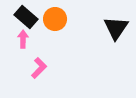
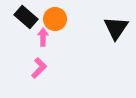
pink arrow: moved 20 px right, 2 px up
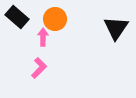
black rectangle: moved 9 px left
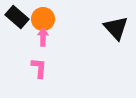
orange circle: moved 12 px left
black triangle: rotated 16 degrees counterclockwise
pink L-shape: rotated 40 degrees counterclockwise
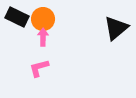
black rectangle: rotated 15 degrees counterclockwise
black triangle: rotated 32 degrees clockwise
pink L-shape: rotated 110 degrees counterclockwise
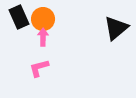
black rectangle: moved 2 px right; rotated 40 degrees clockwise
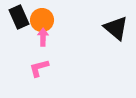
orange circle: moved 1 px left, 1 px down
black triangle: rotated 40 degrees counterclockwise
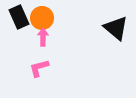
orange circle: moved 2 px up
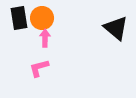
black rectangle: moved 1 px down; rotated 15 degrees clockwise
pink arrow: moved 2 px right, 1 px down
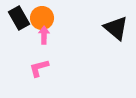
black rectangle: rotated 20 degrees counterclockwise
pink arrow: moved 1 px left, 3 px up
